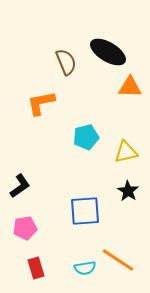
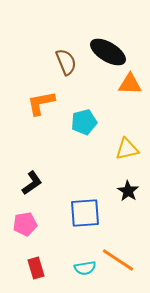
orange triangle: moved 3 px up
cyan pentagon: moved 2 px left, 15 px up
yellow triangle: moved 1 px right, 3 px up
black L-shape: moved 12 px right, 3 px up
blue square: moved 2 px down
pink pentagon: moved 4 px up
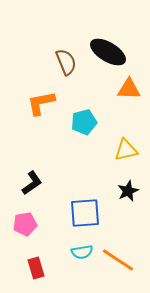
orange triangle: moved 1 px left, 5 px down
yellow triangle: moved 1 px left, 1 px down
black star: rotated 15 degrees clockwise
cyan semicircle: moved 3 px left, 16 px up
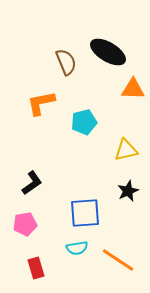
orange triangle: moved 4 px right
cyan semicircle: moved 5 px left, 4 px up
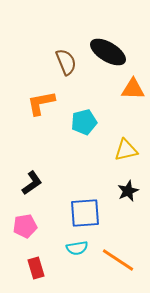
pink pentagon: moved 2 px down
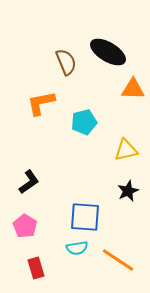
black L-shape: moved 3 px left, 1 px up
blue square: moved 4 px down; rotated 8 degrees clockwise
pink pentagon: rotated 30 degrees counterclockwise
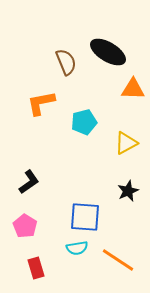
yellow triangle: moved 7 px up; rotated 15 degrees counterclockwise
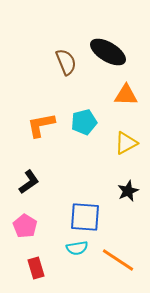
orange triangle: moved 7 px left, 6 px down
orange L-shape: moved 22 px down
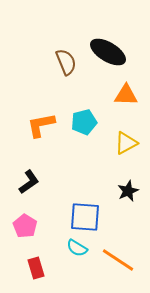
cyan semicircle: rotated 40 degrees clockwise
